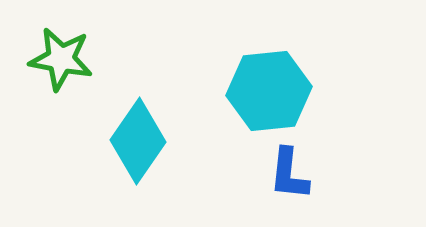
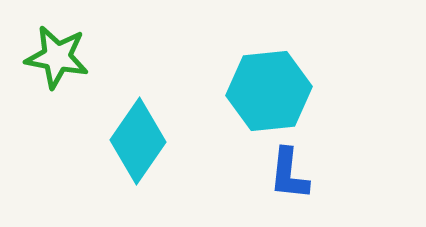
green star: moved 4 px left, 2 px up
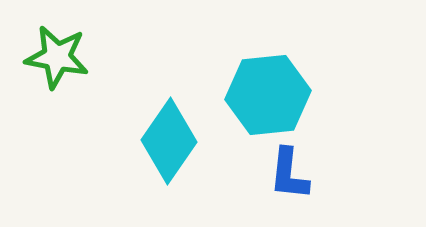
cyan hexagon: moved 1 px left, 4 px down
cyan diamond: moved 31 px right
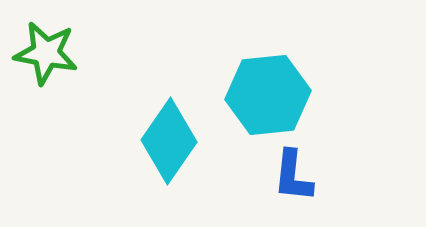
green star: moved 11 px left, 4 px up
blue L-shape: moved 4 px right, 2 px down
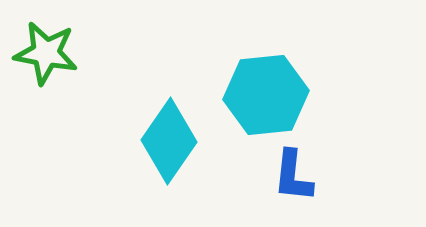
cyan hexagon: moved 2 px left
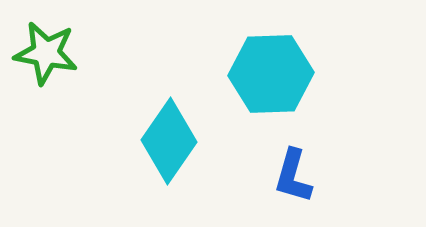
cyan hexagon: moved 5 px right, 21 px up; rotated 4 degrees clockwise
blue L-shape: rotated 10 degrees clockwise
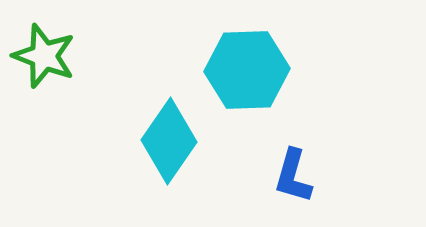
green star: moved 2 px left, 3 px down; rotated 10 degrees clockwise
cyan hexagon: moved 24 px left, 4 px up
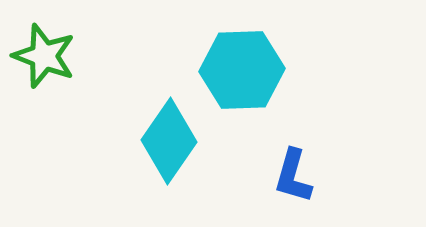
cyan hexagon: moved 5 px left
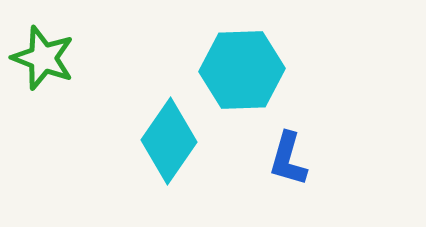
green star: moved 1 px left, 2 px down
blue L-shape: moved 5 px left, 17 px up
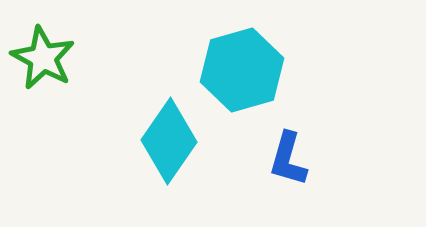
green star: rotated 8 degrees clockwise
cyan hexagon: rotated 14 degrees counterclockwise
